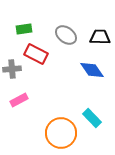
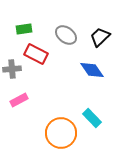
black trapezoid: rotated 45 degrees counterclockwise
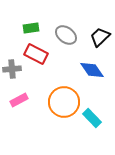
green rectangle: moved 7 px right, 1 px up
orange circle: moved 3 px right, 31 px up
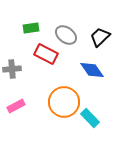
red rectangle: moved 10 px right
pink rectangle: moved 3 px left, 6 px down
cyan rectangle: moved 2 px left
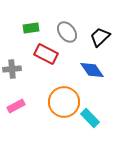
gray ellipse: moved 1 px right, 3 px up; rotated 15 degrees clockwise
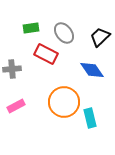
gray ellipse: moved 3 px left, 1 px down
cyan rectangle: rotated 30 degrees clockwise
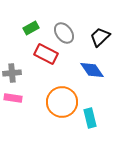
green rectangle: rotated 21 degrees counterclockwise
gray cross: moved 4 px down
orange circle: moved 2 px left
pink rectangle: moved 3 px left, 8 px up; rotated 36 degrees clockwise
